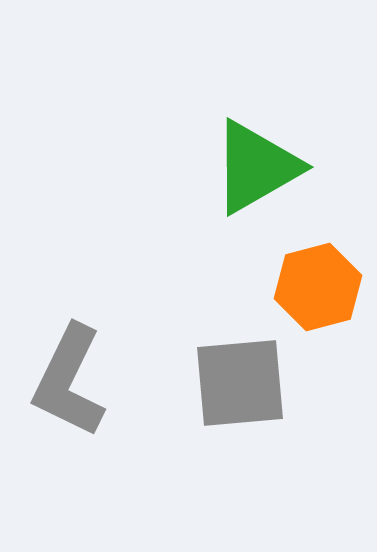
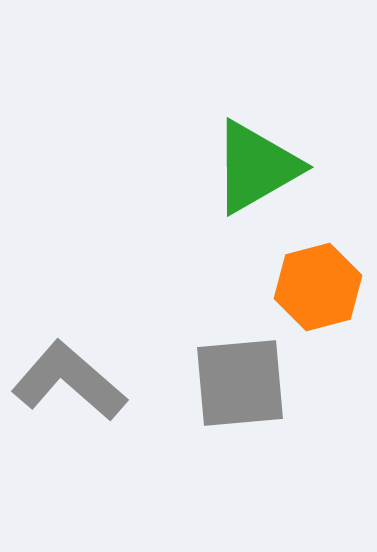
gray L-shape: rotated 105 degrees clockwise
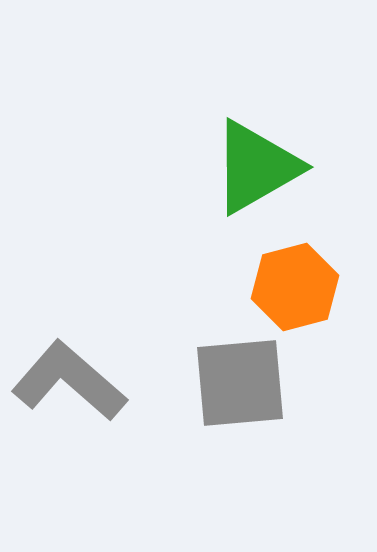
orange hexagon: moved 23 px left
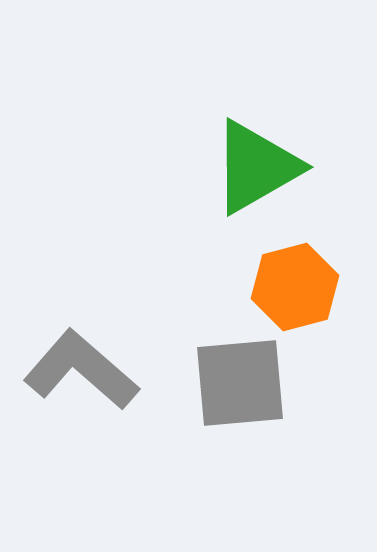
gray L-shape: moved 12 px right, 11 px up
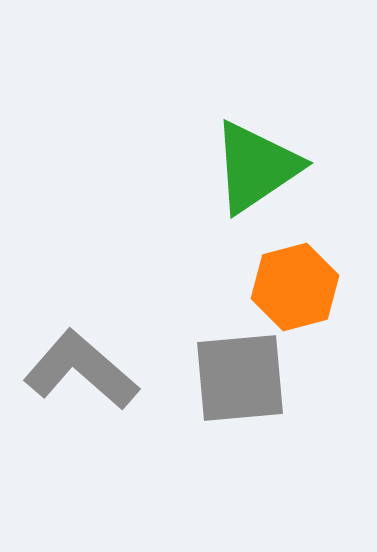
green triangle: rotated 4 degrees counterclockwise
gray square: moved 5 px up
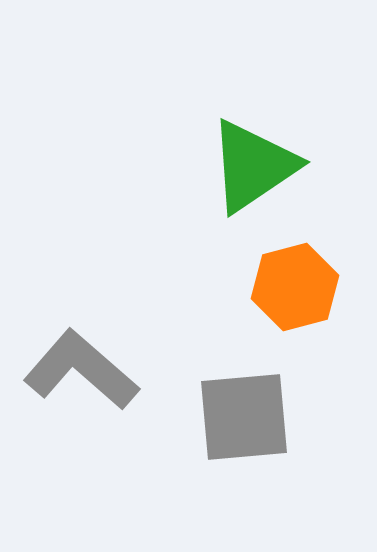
green triangle: moved 3 px left, 1 px up
gray square: moved 4 px right, 39 px down
